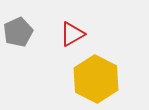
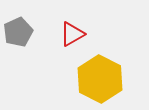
yellow hexagon: moved 4 px right
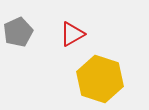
yellow hexagon: rotated 9 degrees counterclockwise
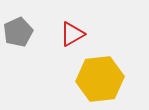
yellow hexagon: rotated 24 degrees counterclockwise
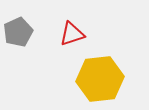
red triangle: rotated 12 degrees clockwise
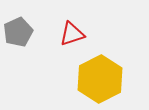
yellow hexagon: rotated 21 degrees counterclockwise
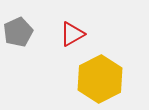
red triangle: rotated 12 degrees counterclockwise
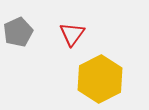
red triangle: rotated 24 degrees counterclockwise
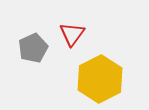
gray pentagon: moved 15 px right, 16 px down
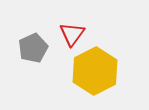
yellow hexagon: moved 5 px left, 8 px up
